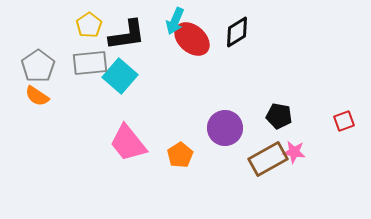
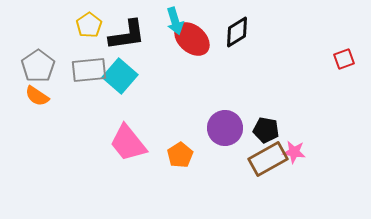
cyan arrow: rotated 40 degrees counterclockwise
gray rectangle: moved 1 px left, 7 px down
black pentagon: moved 13 px left, 14 px down
red square: moved 62 px up
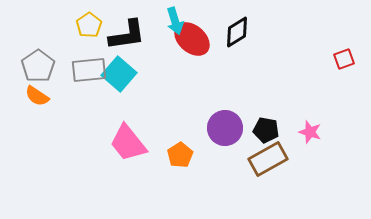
cyan square: moved 1 px left, 2 px up
pink star: moved 16 px right, 20 px up; rotated 10 degrees clockwise
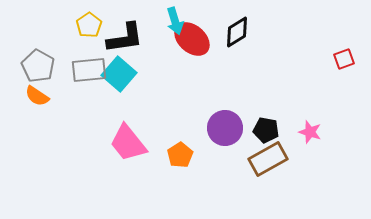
black L-shape: moved 2 px left, 3 px down
gray pentagon: rotated 8 degrees counterclockwise
